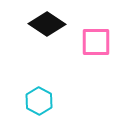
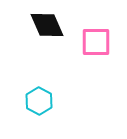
black diamond: moved 1 px down; rotated 33 degrees clockwise
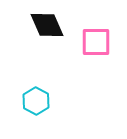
cyan hexagon: moved 3 px left
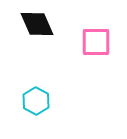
black diamond: moved 10 px left, 1 px up
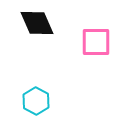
black diamond: moved 1 px up
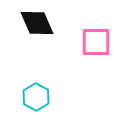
cyan hexagon: moved 4 px up
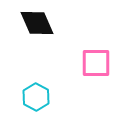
pink square: moved 21 px down
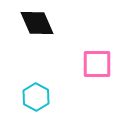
pink square: moved 1 px right, 1 px down
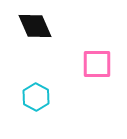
black diamond: moved 2 px left, 3 px down
